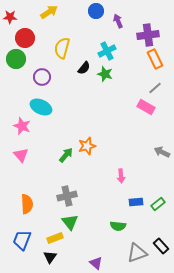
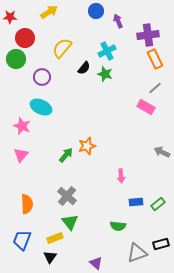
yellow semicircle: rotated 25 degrees clockwise
pink triangle: rotated 21 degrees clockwise
gray cross: rotated 36 degrees counterclockwise
black rectangle: moved 2 px up; rotated 63 degrees counterclockwise
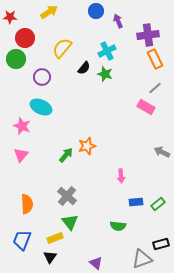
gray triangle: moved 5 px right, 6 px down
